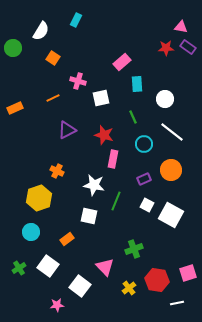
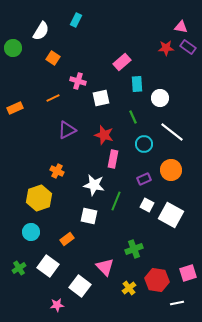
white circle at (165, 99): moved 5 px left, 1 px up
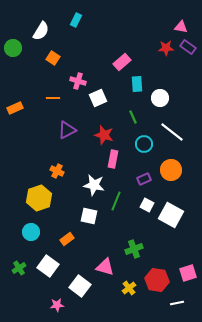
orange line at (53, 98): rotated 24 degrees clockwise
white square at (101, 98): moved 3 px left; rotated 12 degrees counterclockwise
pink triangle at (105, 267): rotated 30 degrees counterclockwise
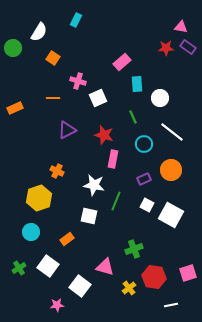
white semicircle at (41, 31): moved 2 px left, 1 px down
red hexagon at (157, 280): moved 3 px left, 3 px up
white line at (177, 303): moved 6 px left, 2 px down
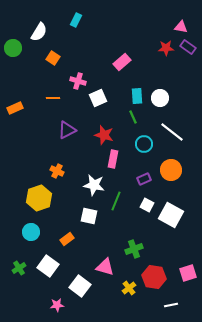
cyan rectangle at (137, 84): moved 12 px down
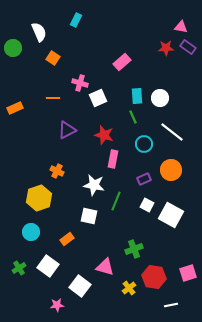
white semicircle at (39, 32): rotated 54 degrees counterclockwise
pink cross at (78, 81): moved 2 px right, 2 px down
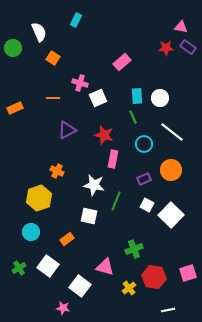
white square at (171, 215): rotated 15 degrees clockwise
pink star at (57, 305): moved 6 px right, 3 px down; rotated 16 degrees clockwise
white line at (171, 305): moved 3 px left, 5 px down
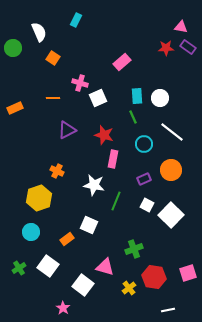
white square at (89, 216): moved 9 px down; rotated 12 degrees clockwise
white square at (80, 286): moved 3 px right, 1 px up
pink star at (63, 308): rotated 24 degrees clockwise
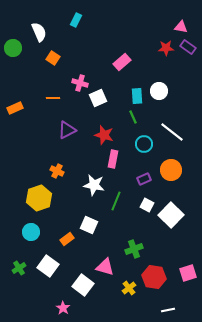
white circle at (160, 98): moved 1 px left, 7 px up
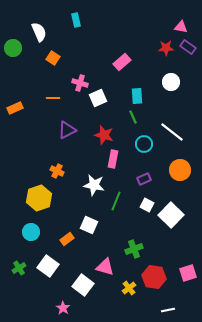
cyan rectangle at (76, 20): rotated 40 degrees counterclockwise
white circle at (159, 91): moved 12 px right, 9 px up
orange circle at (171, 170): moved 9 px right
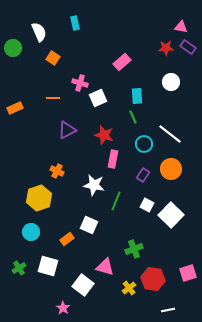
cyan rectangle at (76, 20): moved 1 px left, 3 px down
white line at (172, 132): moved 2 px left, 2 px down
orange circle at (180, 170): moved 9 px left, 1 px up
purple rectangle at (144, 179): moved 1 px left, 4 px up; rotated 32 degrees counterclockwise
white square at (48, 266): rotated 20 degrees counterclockwise
red hexagon at (154, 277): moved 1 px left, 2 px down
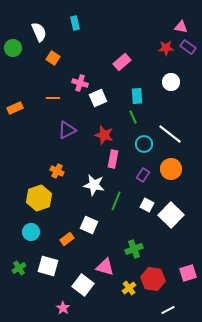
white line at (168, 310): rotated 16 degrees counterclockwise
